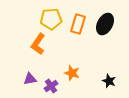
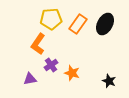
orange rectangle: rotated 18 degrees clockwise
purple cross: moved 21 px up
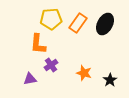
orange rectangle: moved 1 px up
orange L-shape: rotated 30 degrees counterclockwise
orange star: moved 12 px right
black star: moved 1 px right, 1 px up; rotated 16 degrees clockwise
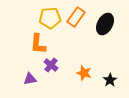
yellow pentagon: moved 1 px left, 1 px up
orange rectangle: moved 2 px left, 6 px up
purple cross: rotated 16 degrees counterclockwise
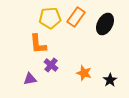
orange L-shape: rotated 10 degrees counterclockwise
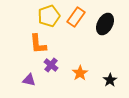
yellow pentagon: moved 1 px left, 2 px up; rotated 15 degrees counterclockwise
orange star: moved 4 px left; rotated 21 degrees clockwise
purple triangle: moved 1 px left, 1 px down; rotated 24 degrees clockwise
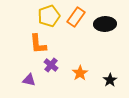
black ellipse: rotated 60 degrees clockwise
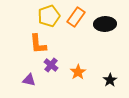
orange star: moved 2 px left, 1 px up
